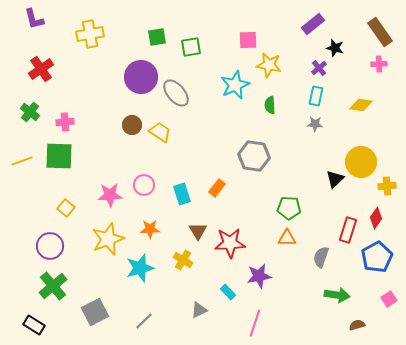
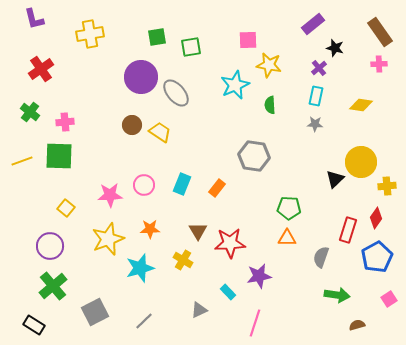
cyan rectangle at (182, 194): moved 10 px up; rotated 40 degrees clockwise
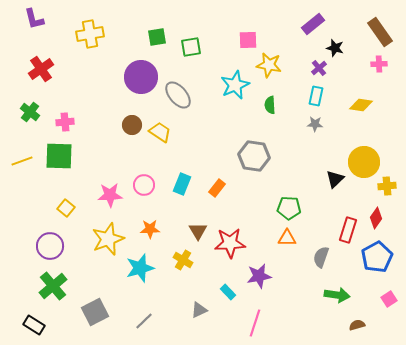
gray ellipse at (176, 93): moved 2 px right, 2 px down
yellow circle at (361, 162): moved 3 px right
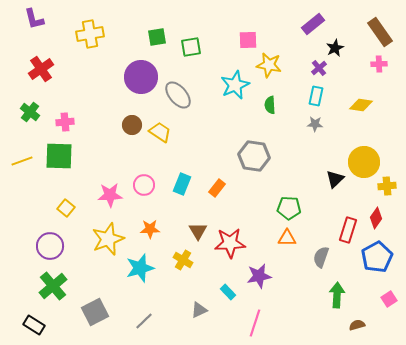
black star at (335, 48): rotated 30 degrees clockwise
green arrow at (337, 295): rotated 95 degrees counterclockwise
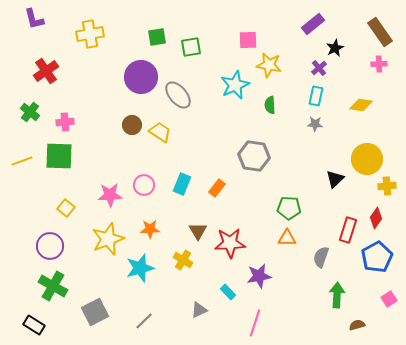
red cross at (41, 69): moved 5 px right, 2 px down
yellow circle at (364, 162): moved 3 px right, 3 px up
green cross at (53, 286): rotated 20 degrees counterclockwise
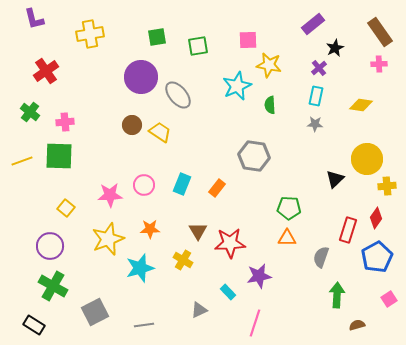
green square at (191, 47): moved 7 px right, 1 px up
cyan star at (235, 85): moved 2 px right, 1 px down
gray line at (144, 321): moved 4 px down; rotated 36 degrees clockwise
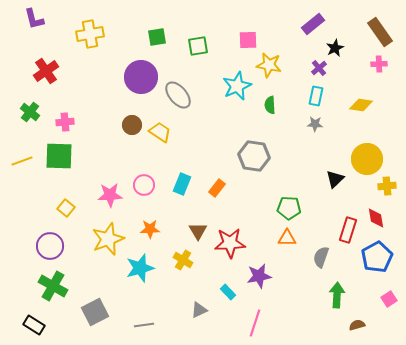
red diamond at (376, 218): rotated 45 degrees counterclockwise
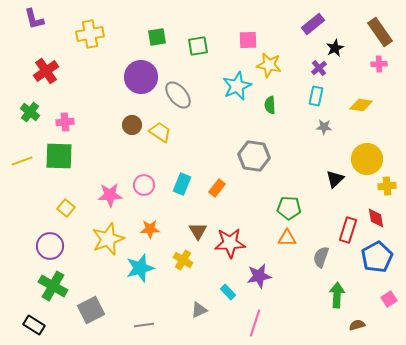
gray star at (315, 124): moved 9 px right, 3 px down
gray square at (95, 312): moved 4 px left, 2 px up
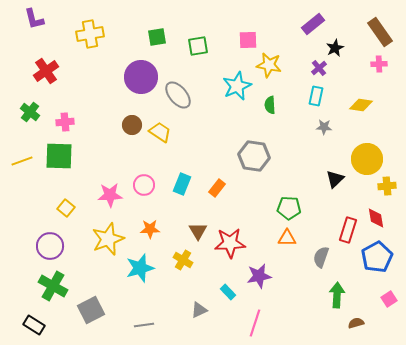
brown semicircle at (357, 325): moved 1 px left, 2 px up
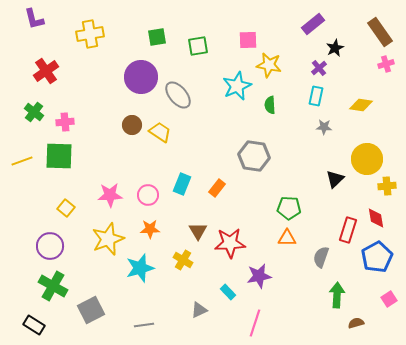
pink cross at (379, 64): moved 7 px right; rotated 14 degrees counterclockwise
green cross at (30, 112): moved 4 px right
pink circle at (144, 185): moved 4 px right, 10 px down
